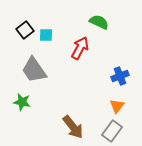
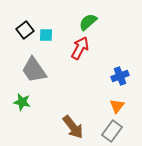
green semicircle: moved 11 px left; rotated 66 degrees counterclockwise
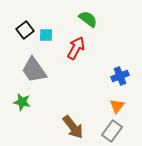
green semicircle: moved 3 px up; rotated 78 degrees clockwise
red arrow: moved 4 px left
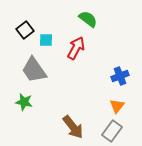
cyan square: moved 5 px down
green star: moved 2 px right
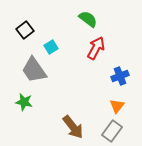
cyan square: moved 5 px right, 7 px down; rotated 32 degrees counterclockwise
red arrow: moved 20 px right
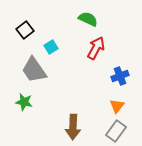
green semicircle: rotated 12 degrees counterclockwise
brown arrow: rotated 40 degrees clockwise
gray rectangle: moved 4 px right
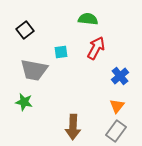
green semicircle: rotated 18 degrees counterclockwise
cyan square: moved 10 px right, 5 px down; rotated 24 degrees clockwise
gray trapezoid: rotated 44 degrees counterclockwise
blue cross: rotated 18 degrees counterclockwise
